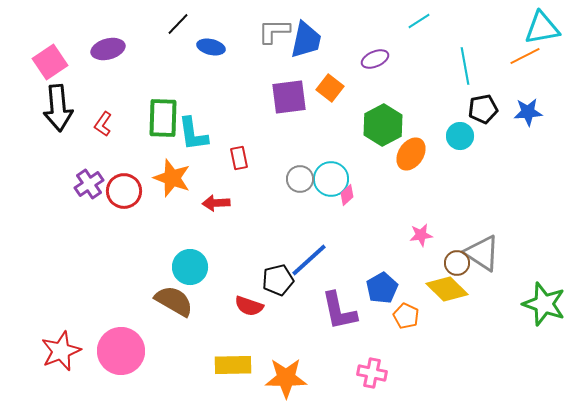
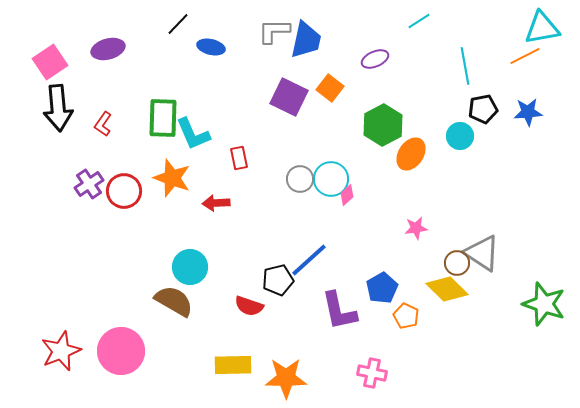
purple square at (289, 97): rotated 33 degrees clockwise
cyan L-shape at (193, 134): rotated 15 degrees counterclockwise
pink star at (421, 235): moved 5 px left, 7 px up
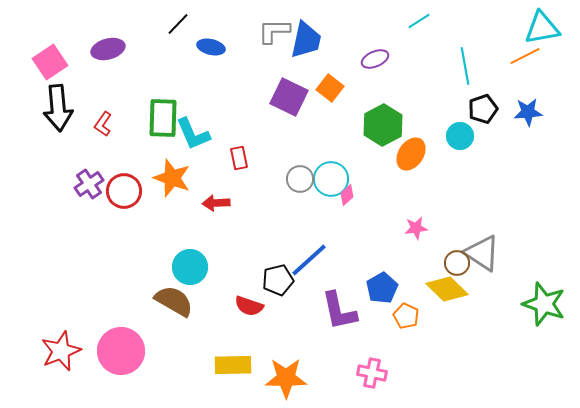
black pentagon at (483, 109): rotated 8 degrees counterclockwise
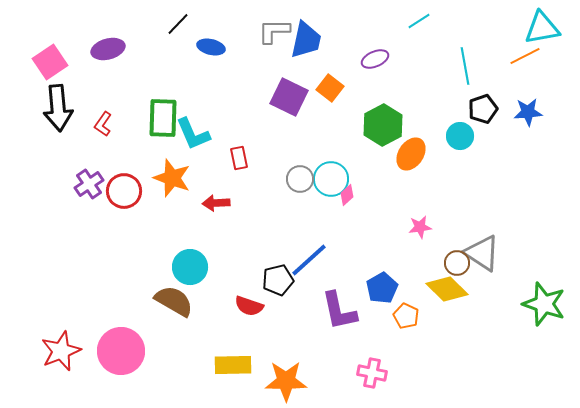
pink star at (416, 228): moved 4 px right, 1 px up
orange star at (286, 378): moved 3 px down
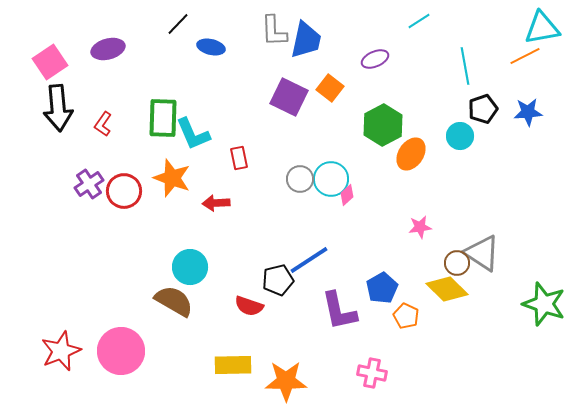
gray L-shape at (274, 31): rotated 92 degrees counterclockwise
blue line at (309, 260): rotated 9 degrees clockwise
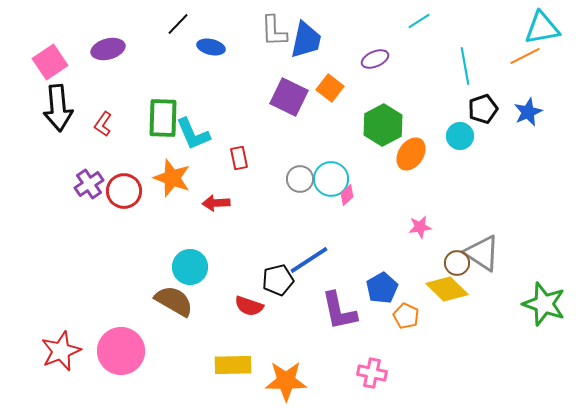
blue star at (528, 112): rotated 20 degrees counterclockwise
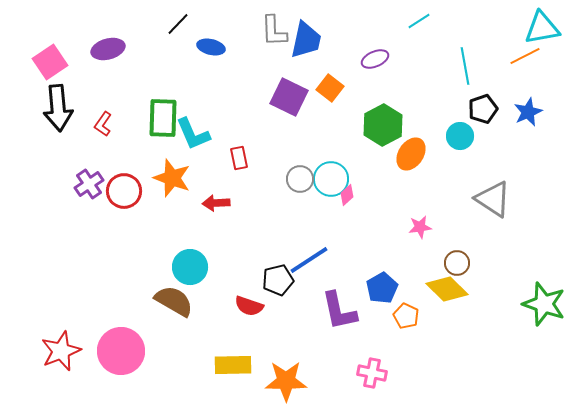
gray triangle at (482, 253): moved 11 px right, 54 px up
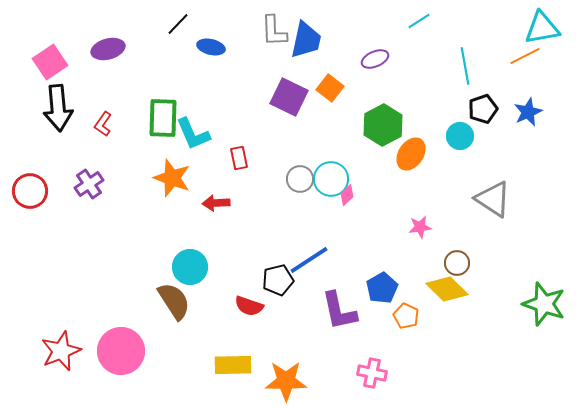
red circle at (124, 191): moved 94 px left
brown semicircle at (174, 301): rotated 27 degrees clockwise
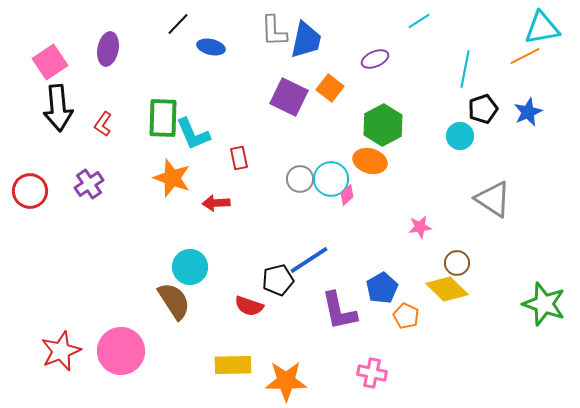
purple ellipse at (108, 49): rotated 64 degrees counterclockwise
cyan line at (465, 66): moved 3 px down; rotated 21 degrees clockwise
orange ellipse at (411, 154): moved 41 px left, 7 px down; rotated 72 degrees clockwise
